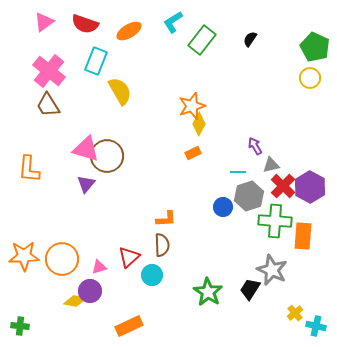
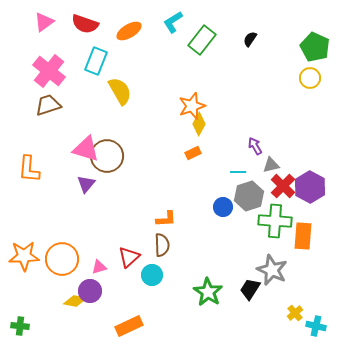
brown trapezoid at (48, 105): rotated 104 degrees clockwise
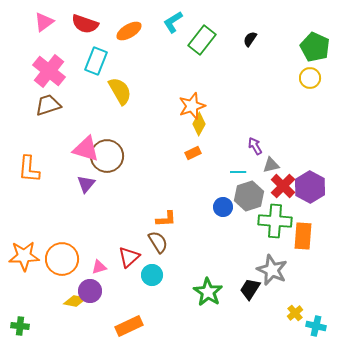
brown semicircle at (162, 245): moved 4 px left, 3 px up; rotated 30 degrees counterclockwise
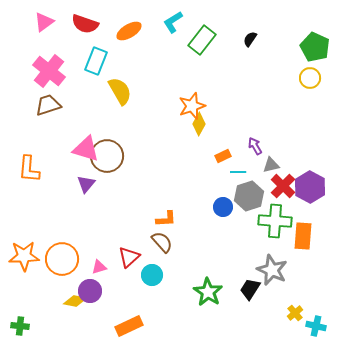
orange rectangle at (193, 153): moved 30 px right, 3 px down
brown semicircle at (158, 242): moved 4 px right; rotated 10 degrees counterclockwise
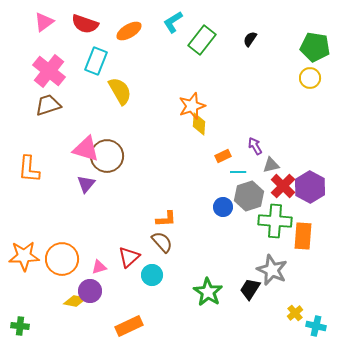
green pentagon at (315, 47): rotated 16 degrees counterclockwise
yellow diamond at (199, 124): rotated 25 degrees counterclockwise
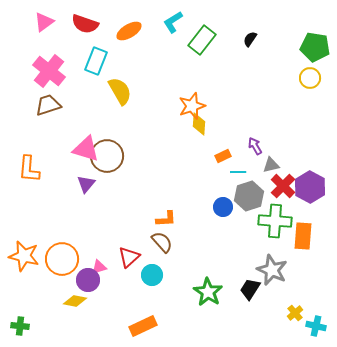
orange star at (24, 256): rotated 16 degrees clockwise
purple circle at (90, 291): moved 2 px left, 11 px up
orange rectangle at (129, 326): moved 14 px right
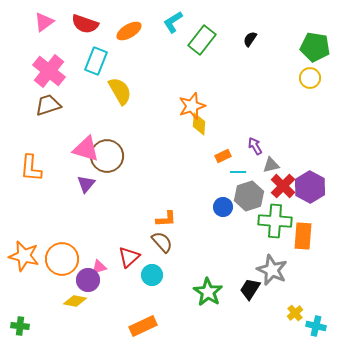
orange L-shape at (29, 169): moved 2 px right, 1 px up
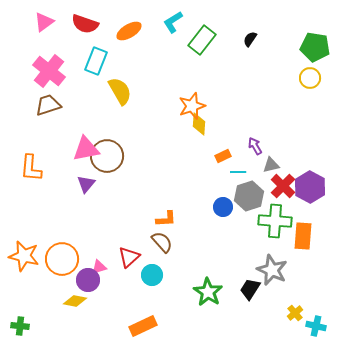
pink triangle at (86, 149): rotated 28 degrees counterclockwise
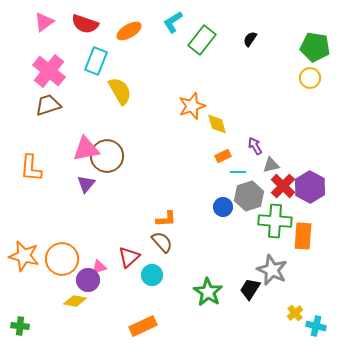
yellow diamond at (199, 124): moved 18 px right; rotated 20 degrees counterclockwise
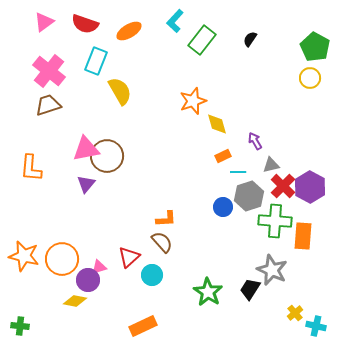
cyan L-shape at (173, 22): moved 2 px right, 1 px up; rotated 15 degrees counterclockwise
green pentagon at (315, 47): rotated 20 degrees clockwise
orange star at (192, 106): moved 1 px right, 5 px up
purple arrow at (255, 146): moved 5 px up
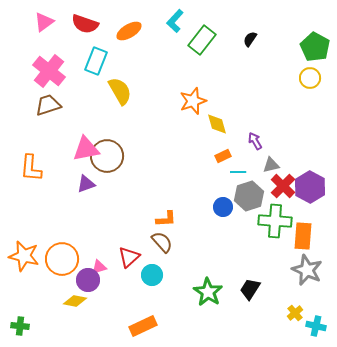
purple triangle at (86, 184): rotated 30 degrees clockwise
gray star at (272, 270): moved 35 px right
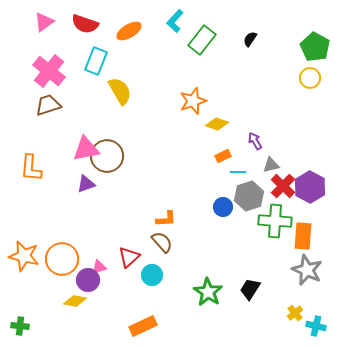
yellow diamond at (217, 124): rotated 55 degrees counterclockwise
